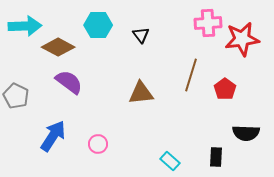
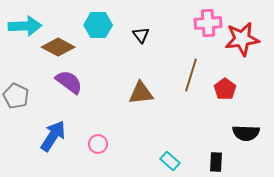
black rectangle: moved 5 px down
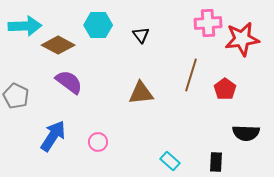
brown diamond: moved 2 px up
pink circle: moved 2 px up
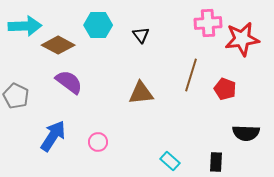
red pentagon: rotated 15 degrees counterclockwise
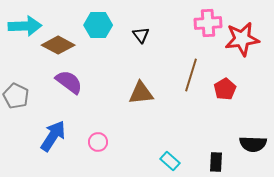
red pentagon: rotated 20 degrees clockwise
black semicircle: moved 7 px right, 11 px down
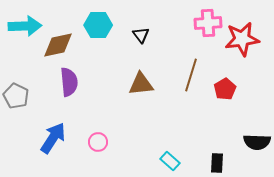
brown diamond: rotated 40 degrees counterclockwise
purple semicircle: rotated 48 degrees clockwise
brown triangle: moved 9 px up
blue arrow: moved 2 px down
black semicircle: moved 4 px right, 2 px up
black rectangle: moved 1 px right, 1 px down
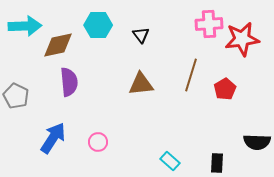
pink cross: moved 1 px right, 1 px down
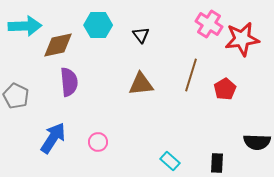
pink cross: rotated 36 degrees clockwise
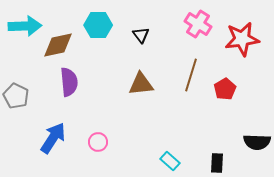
pink cross: moved 11 px left
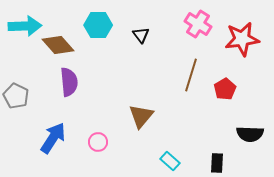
brown diamond: rotated 60 degrees clockwise
brown triangle: moved 32 px down; rotated 44 degrees counterclockwise
black semicircle: moved 7 px left, 8 px up
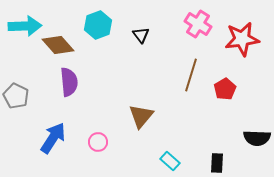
cyan hexagon: rotated 20 degrees counterclockwise
black semicircle: moved 7 px right, 4 px down
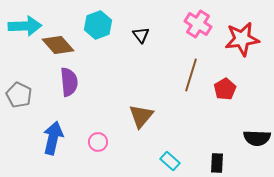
gray pentagon: moved 3 px right, 1 px up
blue arrow: rotated 20 degrees counterclockwise
